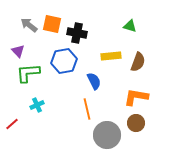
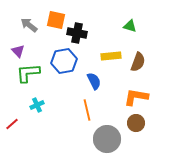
orange square: moved 4 px right, 4 px up
orange line: moved 1 px down
gray circle: moved 4 px down
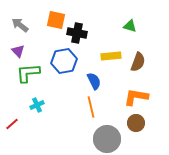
gray arrow: moved 9 px left
orange line: moved 4 px right, 3 px up
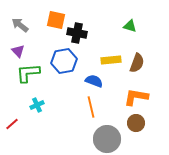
yellow rectangle: moved 4 px down
brown semicircle: moved 1 px left, 1 px down
blue semicircle: rotated 42 degrees counterclockwise
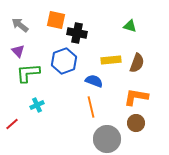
blue hexagon: rotated 10 degrees counterclockwise
